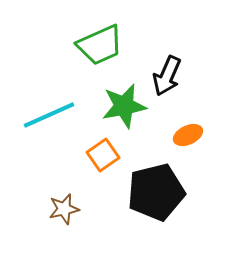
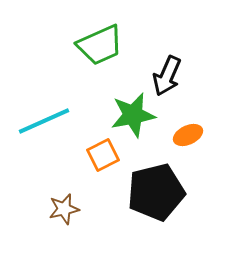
green star: moved 9 px right, 9 px down
cyan line: moved 5 px left, 6 px down
orange square: rotated 8 degrees clockwise
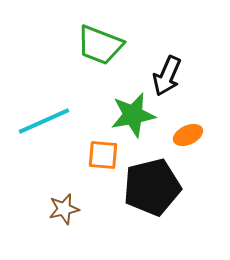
green trapezoid: rotated 45 degrees clockwise
orange square: rotated 32 degrees clockwise
black pentagon: moved 4 px left, 5 px up
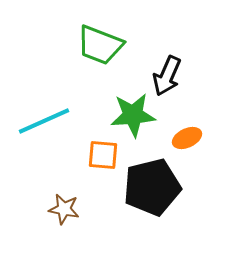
green star: rotated 6 degrees clockwise
orange ellipse: moved 1 px left, 3 px down
brown star: rotated 24 degrees clockwise
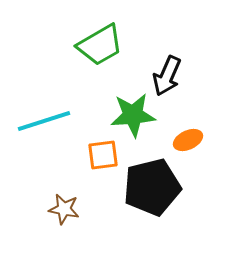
green trapezoid: rotated 51 degrees counterclockwise
cyan line: rotated 6 degrees clockwise
orange ellipse: moved 1 px right, 2 px down
orange square: rotated 12 degrees counterclockwise
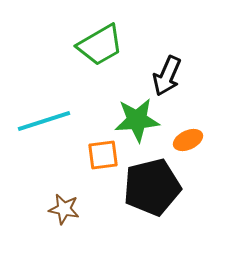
green star: moved 4 px right, 5 px down
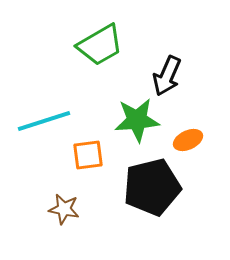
orange square: moved 15 px left
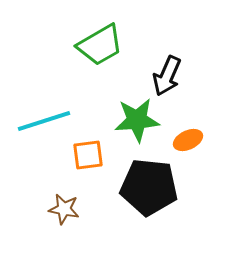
black pentagon: moved 3 px left; rotated 20 degrees clockwise
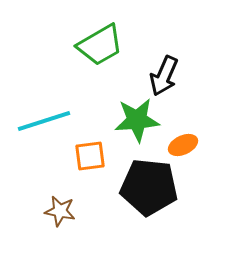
black arrow: moved 3 px left
orange ellipse: moved 5 px left, 5 px down
orange square: moved 2 px right, 1 px down
brown star: moved 4 px left, 2 px down
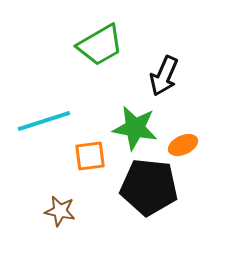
green star: moved 2 px left, 8 px down; rotated 15 degrees clockwise
